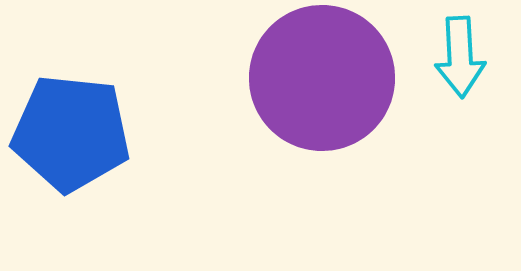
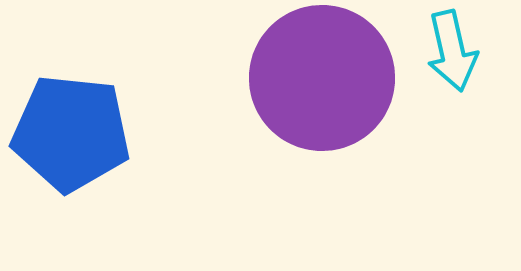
cyan arrow: moved 8 px left, 6 px up; rotated 10 degrees counterclockwise
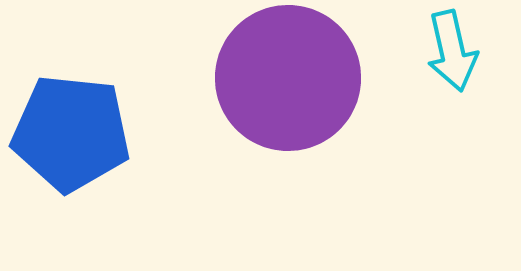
purple circle: moved 34 px left
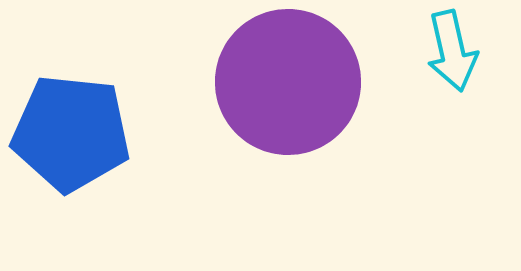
purple circle: moved 4 px down
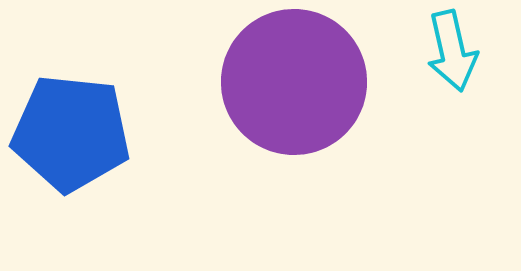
purple circle: moved 6 px right
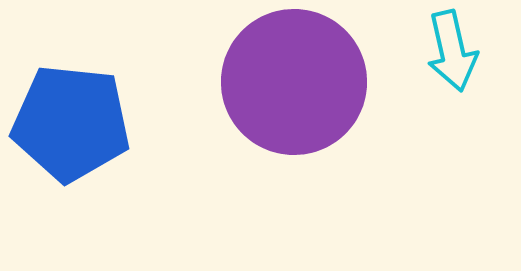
blue pentagon: moved 10 px up
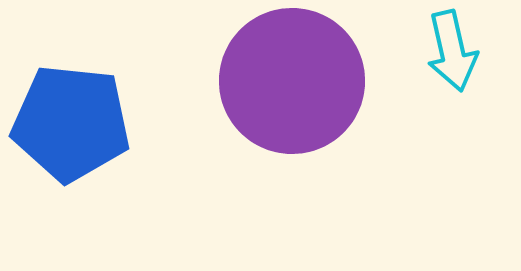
purple circle: moved 2 px left, 1 px up
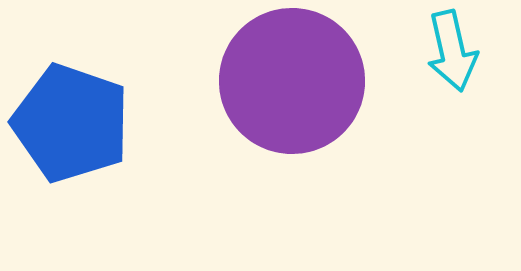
blue pentagon: rotated 13 degrees clockwise
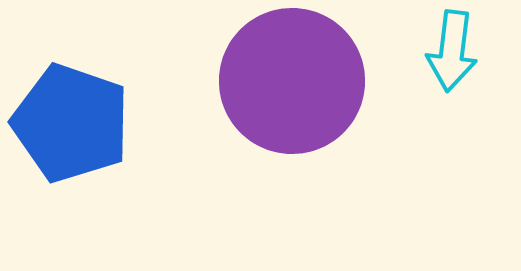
cyan arrow: rotated 20 degrees clockwise
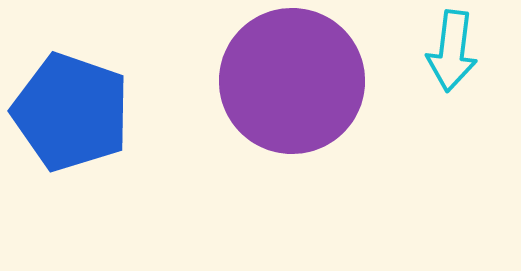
blue pentagon: moved 11 px up
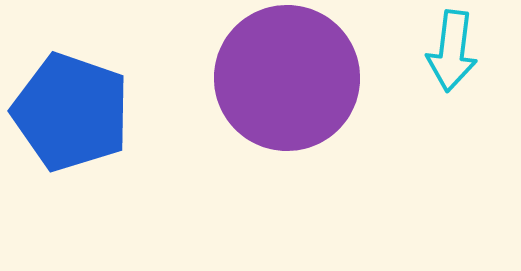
purple circle: moved 5 px left, 3 px up
